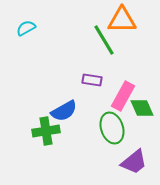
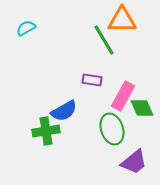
green ellipse: moved 1 px down
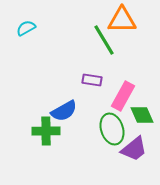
green diamond: moved 7 px down
green cross: rotated 8 degrees clockwise
purple trapezoid: moved 13 px up
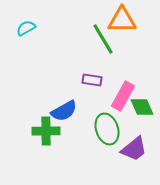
green line: moved 1 px left, 1 px up
green diamond: moved 8 px up
green ellipse: moved 5 px left
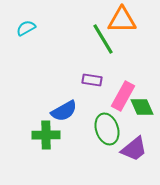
green cross: moved 4 px down
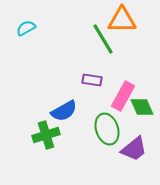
green cross: rotated 16 degrees counterclockwise
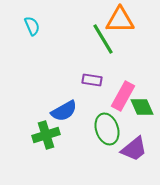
orange triangle: moved 2 px left
cyan semicircle: moved 6 px right, 2 px up; rotated 96 degrees clockwise
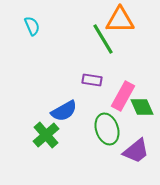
green cross: rotated 24 degrees counterclockwise
purple trapezoid: moved 2 px right, 2 px down
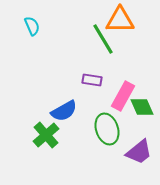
purple trapezoid: moved 3 px right, 1 px down
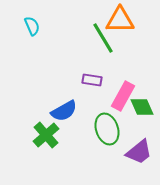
green line: moved 1 px up
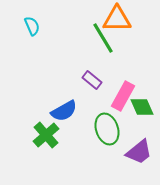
orange triangle: moved 3 px left, 1 px up
purple rectangle: rotated 30 degrees clockwise
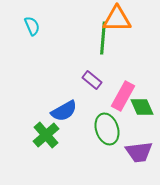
green line: rotated 36 degrees clockwise
purple trapezoid: rotated 32 degrees clockwise
